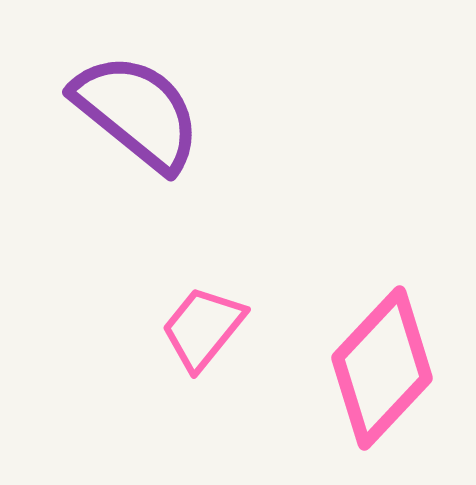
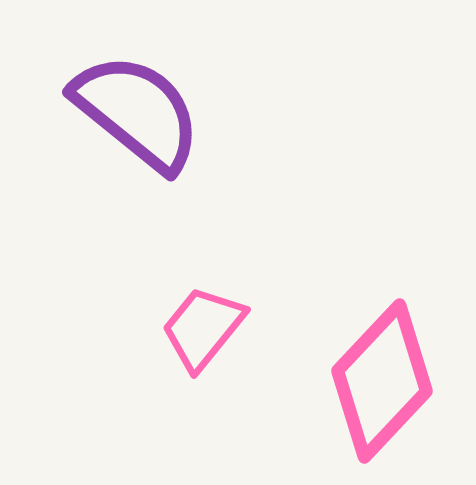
pink diamond: moved 13 px down
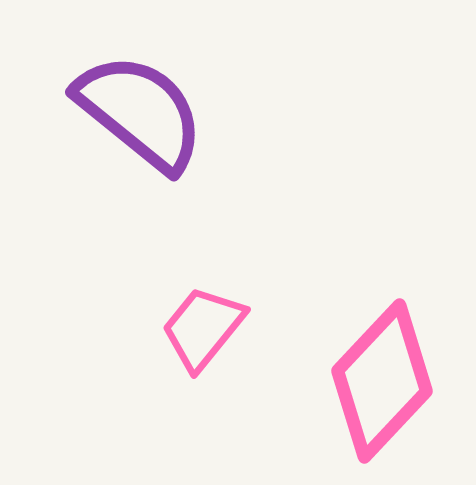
purple semicircle: moved 3 px right
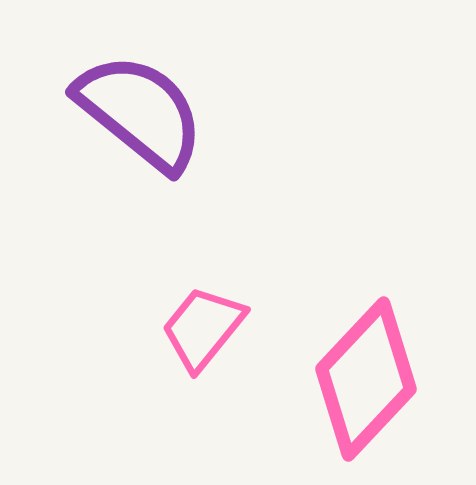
pink diamond: moved 16 px left, 2 px up
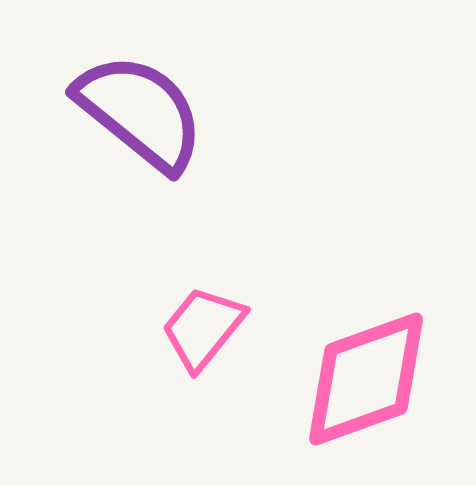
pink diamond: rotated 27 degrees clockwise
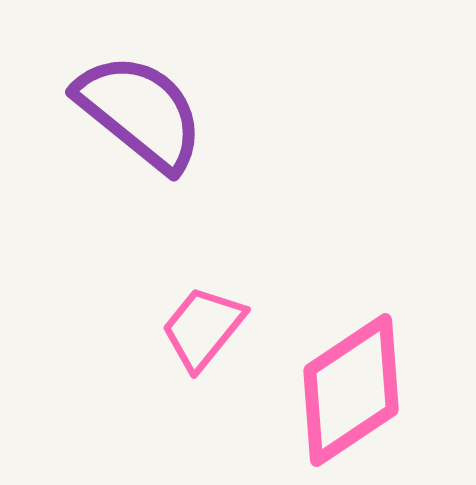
pink diamond: moved 15 px left, 11 px down; rotated 14 degrees counterclockwise
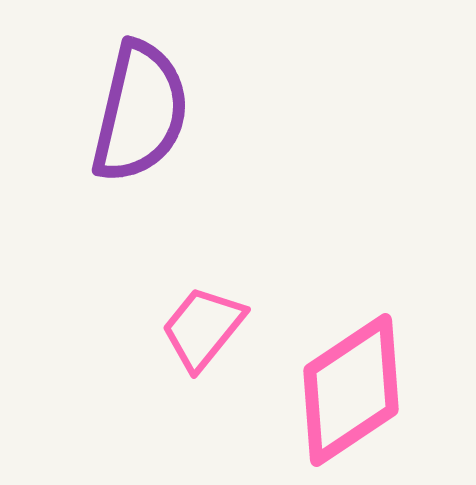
purple semicircle: rotated 64 degrees clockwise
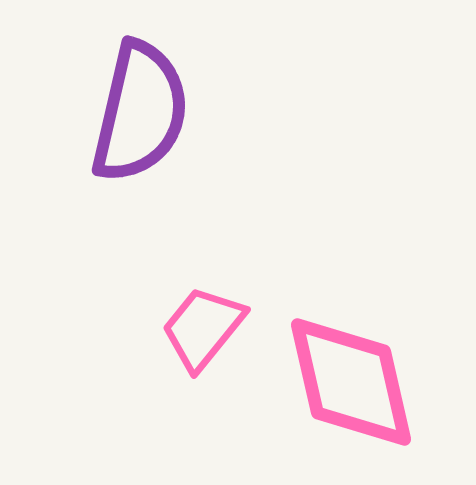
pink diamond: moved 8 px up; rotated 69 degrees counterclockwise
